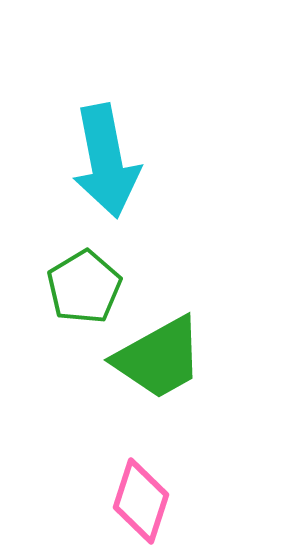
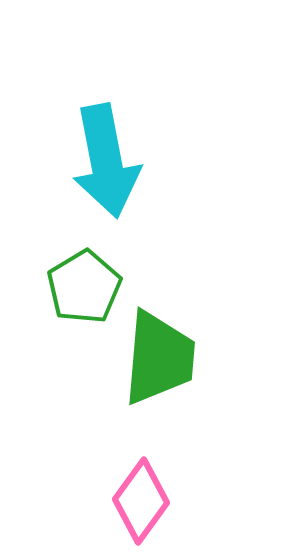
green trapezoid: rotated 56 degrees counterclockwise
pink diamond: rotated 18 degrees clockwise
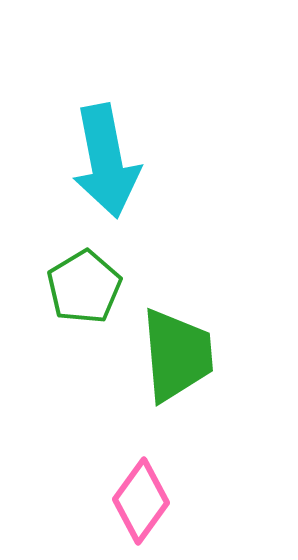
green trapezoid: moved 18 px right, 3 px up; rotated 10 degrees counterclockwise
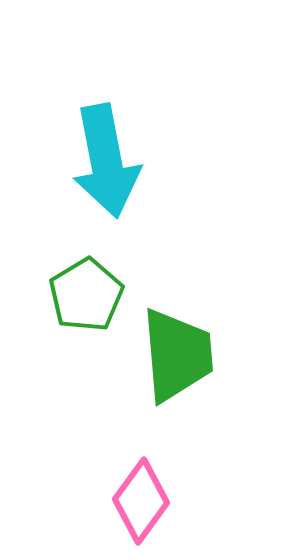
green pentagon: moved 2 px right, 8 px down
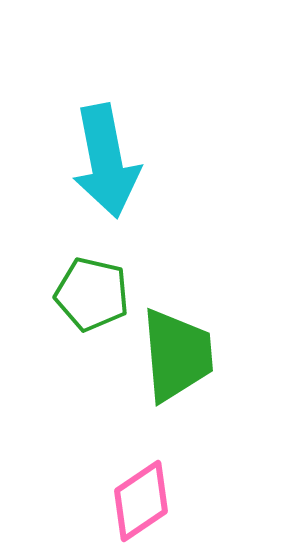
green pentagon: moved 6 px right, 1 px up; rotated 28 degrees counterclockwise
pink diamond: rotated 20 degrees clockwise
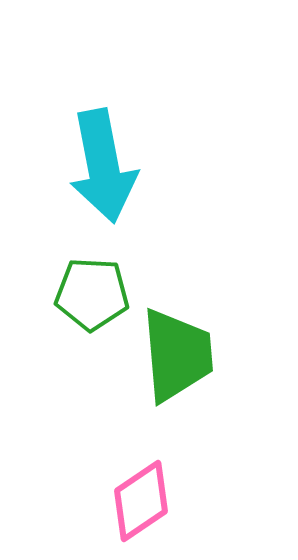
cyan arrow: moved 3 px left, 5 px down
green pentagon: rotated 10 degrees counterclockwise
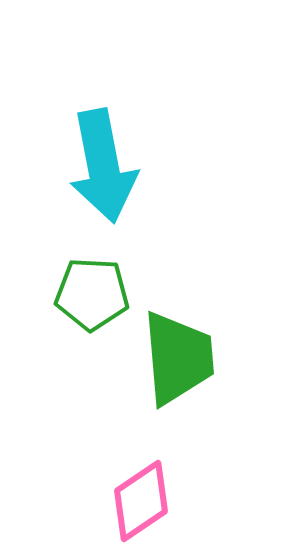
green trapezoid: moved 1 px right, 3 px down
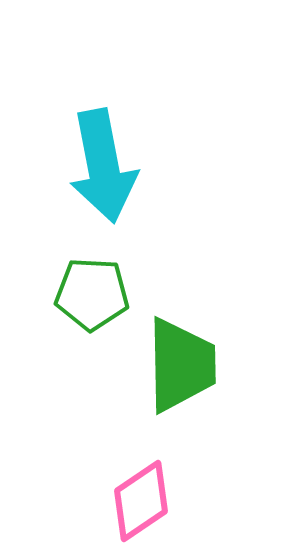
green trapezoid: moved 3 px right, 7 px down; rotated 4 degrees clockwise
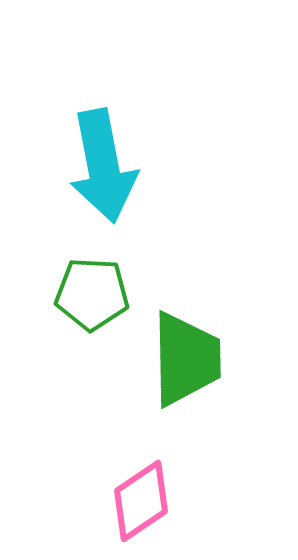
green trapezoid: moved 5 px right, 6 px up
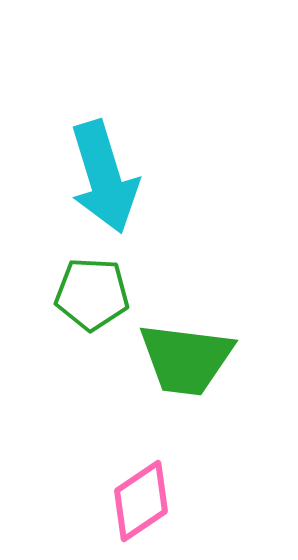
cyan arrow: moved 1 px right, 11 px down; rotated 6 degrees counterclockwise
green trapezoid: rotated 98 degrees clockwise
